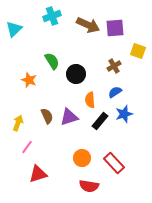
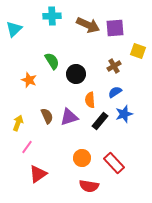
cyan cross: rotated 18 degrees clockwise
red triangle: rotated 18 degrees counterclockwise
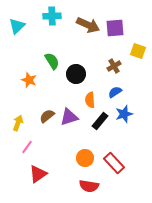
cyan triangle: moved 3 px right, 3 px up
brown semicircle: rotated 105 degrees counterclockwise
orange circle: moved 3 px right
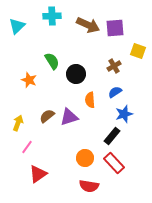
black rectangle: moved 12 px right, 15 px down
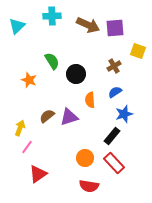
yellow arrow: moved 2 px right, 5 px down
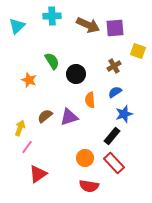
brown semicircle: moved 2 px left
